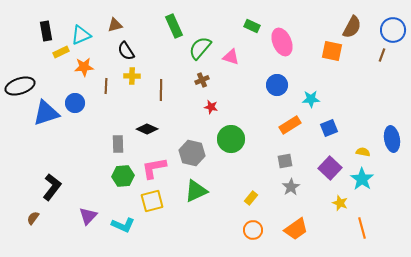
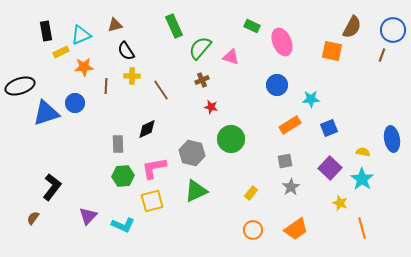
brown line at (161, 90): rotated 35 degrees counterclockwise
black diamond at (147, 129): rotated 50 degrees counterclockwise
yellow rectangle at (251, 198): moved 5 px up
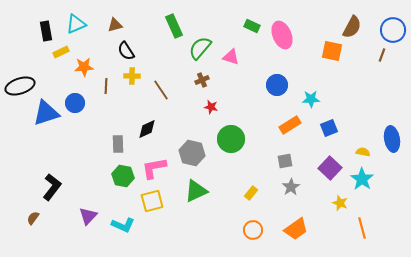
cyan triangle at (81, 35): moved 5 px left, 11 px up
pink ellipse at (282, 42): moved 7 px up
green hexagon at (123, 176): rotated 15 degrees clockwise
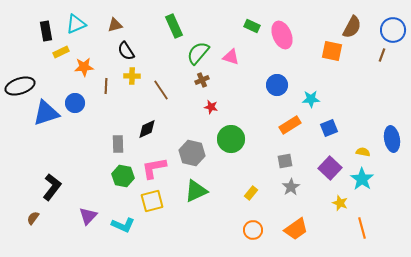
green semicircle at (200, 48): moved 2 px left, 5 px down
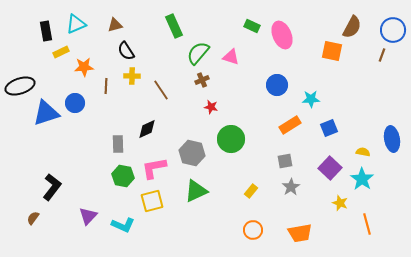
yellow rectangle at (251, 193): moved 2 px up
orange line at (362, 228): moved 5 px right, 4 px up
orange trapezoid at (296, 229): moved 4 px right, 4 px down; rotated 25 degrees clockwise
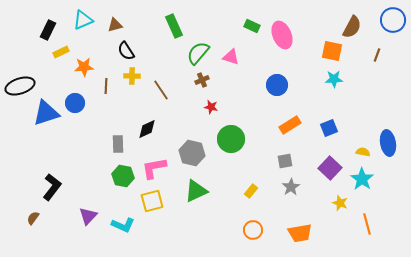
cyan triangle at (76, 24): moved 7 px right, 4 px up
blue circle at (393, 30): moved 10 px up
black rectangle at (46, 31): moved 2 px right, 1 px up; rotated 36 degrees clockwise
brown line at (382, 55): moved 5 px left
cyan star at (311, 99): moved 23 px right, 20 px up
blue ellipse at (392, 139): moved 4 px left, 4 px down
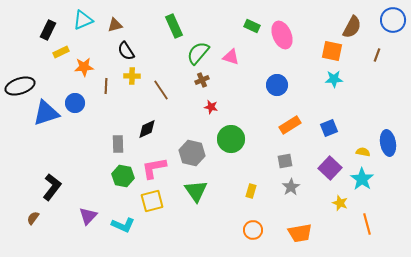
green triangle at (196, 191): rotated 40 degrees counterclockwise
yellow rectangle at (251, 191): rotated 24 degrees counterclockwise
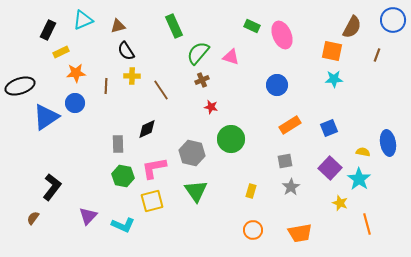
brown triangle at (115, 25): moved 3 px right, 1 px down
orange star at (84, 67): moved 8 px left, 6 px down
blue triangle at (46, 113): moved 4 px down; rotated 16 degrees counterclockwise
cyan star at (362, 179): moved 3 px left
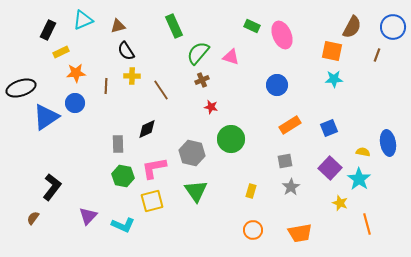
blue circle at (393, 20): moved 7 px down
black ellipse at (20, 86): moved 1 px right, 2 px down
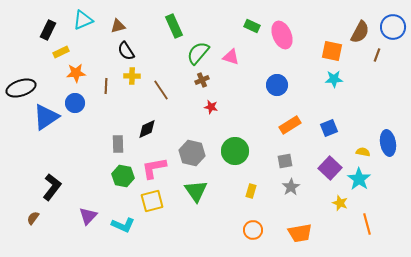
brown semicircle at (352, 27): moved 8 px right, 5 px down
green circle at (231, 139): moved 4 px right, 12 px down
